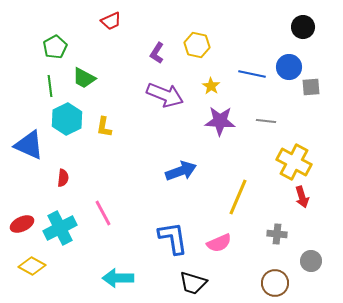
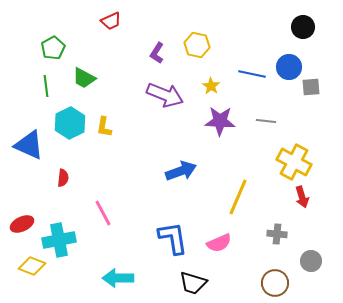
green pentagon: moved 2 px left, 1 px down
green line: moved 4 px left
cyan hexagon: moved 3 px right, 4 px down
cyan cross: moved 1 px left, 12 px down; rotated 16 degrees clockwise
yellow diamond: rotated 8 degrees counterclockwise
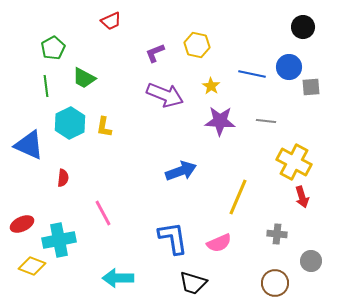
purple L-shape: moved 2 px left; rotated 35 degrees clockwise
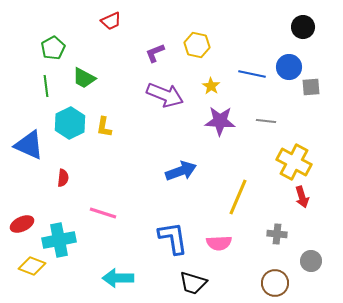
pink line: rotated 44 degrees counterclockwise
pink semicircle: rotated 20 degrees clockwise
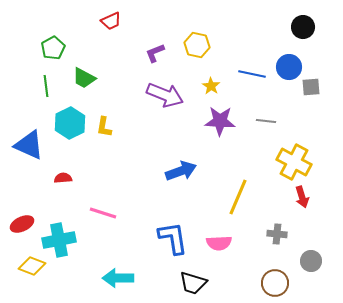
red semicircle: rotated 102 degrees counterclockwise
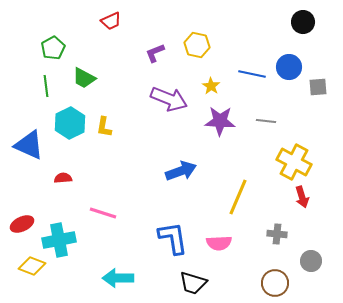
black circle: moved 5 px up
gray square: moved 7 px right
purple arrow: moved 4 px right, 4 px down
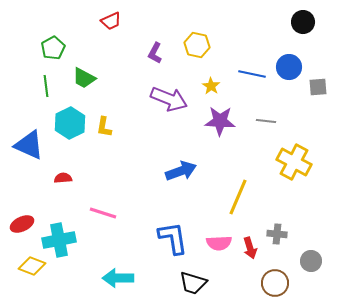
purple L-shape: rotated 40 degrees counterclockwise
red arrow: moved 52 px left, 51 px down
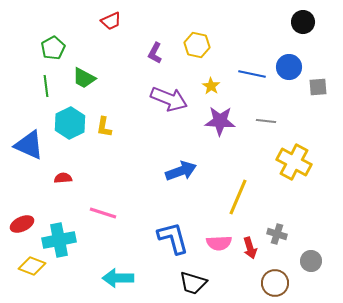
gray cross: rotated 12 degrees clockwise
blue L-shape: rotated 6 degrees counterclockwise
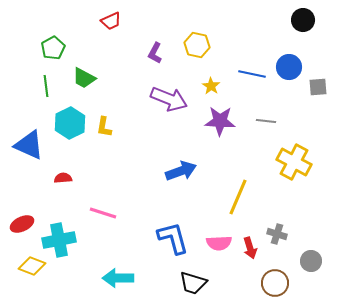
black circle: moved 2 px up
